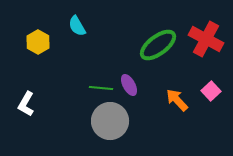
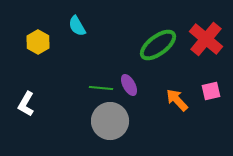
red cross: rotated 12 degrees clockwise
pink square: rotated 30 degrees clockwise
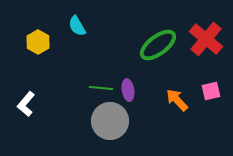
purple ellipse: moved 1 px left, 5 px down; rotated 20 degrees clockwise
white L-shape: rotated 10 degrees clockwise
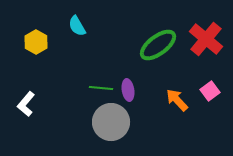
yellow hexagon: moved 2 px left
pink square: moved 1 px left; rotated 24 degrees counterclockwise
gray circle: moved 1 px right, 1 px down
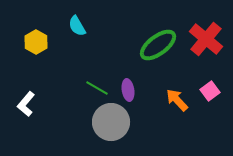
green line: moved 4 px left; rotated 25 degrees clockwise
